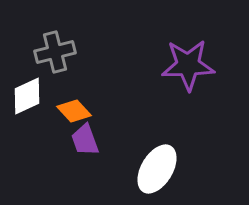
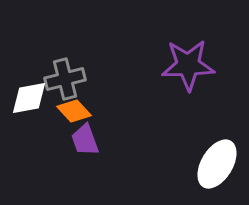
gray cross: moved 10 px right, 27 px down
white diamond: moved 2 px right, 2 px down; rotated 15 degrees clockwise
white ellipse: moved 60 px right, 5 px up
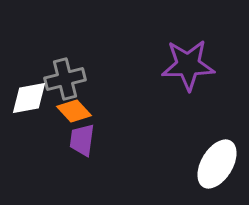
purple trapezoid: moved 3 px left; rotated 28 degrees clockwise
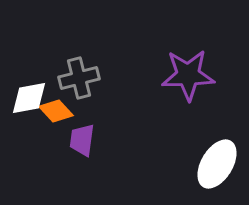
purple star: moved 10 px down
gray cross: moved 14 px right, 1 px up
orange diamond: moved 18 px left
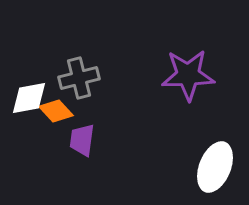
white ellipse: moved 2 px left, 3 px down; rotated 9 degrees counterclockwise
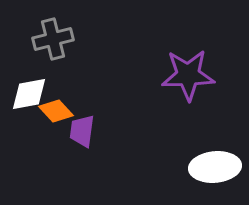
gray cross: moved 26 px left, 39 px up
white diamond: moved 4 px up
purple trapezoid: moved 9 px up
white ellipse: rotated 63 degrees clockwise
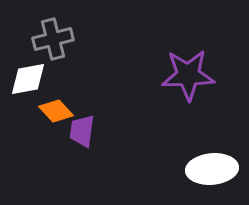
white diamond: moved 1 px left, 15 px up
white ellipse: moved 3 px left, 2 px down
